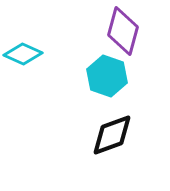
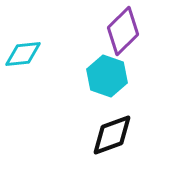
purple diamond: rotated 30 degrees clockwise
cyan diamond: rotated 30 degrees counterclockwise
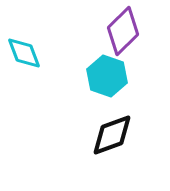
cyan diamond: moved 1 px right, 1 px up; rotated 75 degrees clockwise
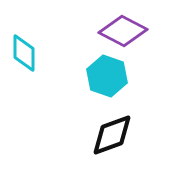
purple diamond: rotated 72 degrees clockwise
cyan diamond: rotated 21 degrees clockwise
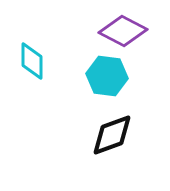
cyan diamond: moved 8 px right, 8 px down
cyan hexagon: rotated 12 degrees counterclockwise
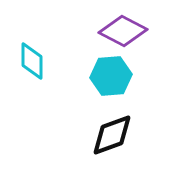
cyan hexagon: moved 4 px right; rotated 12 degrees counterclockwise
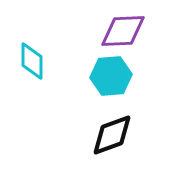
purple diamond: rotated 30 degrees counterclockwise
